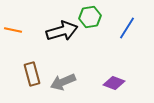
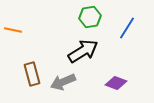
black arrow: moved 21 px right, 20 px down; rotated 16 degrees counterclockwise
purple diamond: moved 2 px right
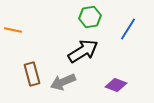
blue line: moved 1 px right, 1 px down
purple diamond: moved 2 px down
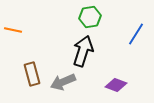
blue line: moved 8 px right, 5 px down
black arrow: rotated 40 degrees counterclockwise
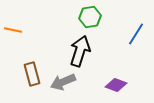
black arrow: moved 3 px left
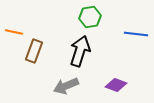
orange line: moved 1 px right, 2 px down
blue line: rotated 65 degrees clockwise
brown rectangle: moved 2 px right, 23 px up; rotated 35 degrees clockwise
gray arrow: moved 3 px right, 4 px down
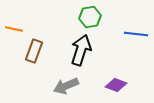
orange line: moved 3 px up
black arrow: moved 1 px right, 1 px up
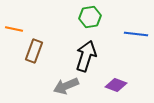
black arrow: moved 5 px right, 6 px down
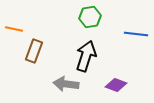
gray arrow: moved 2 px up; rotated 30 degrees clockwise
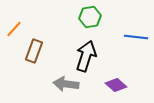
orange line: rotated 60 degrees counterclockwise
blue line: moved 3 px down
purple diamond: rotated 20 degrees clockwise
